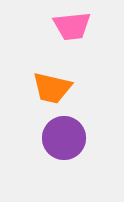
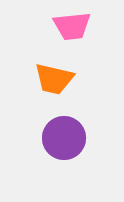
orange trapezoid: moved 2 px right, 9 px up
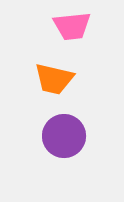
purple circle: moved 2 px up
